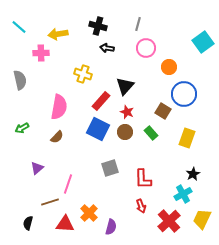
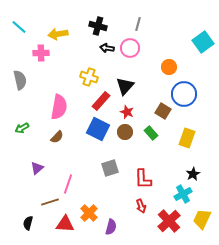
pink circle: moved 16 px left
yellow cross: moved 6 px right, 3 px down
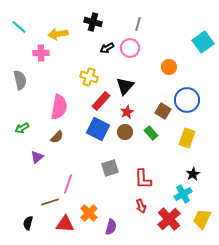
black cross: moved 5 px left, 4 px up
black arrow: rotated 40 degrees counterclockwise
blue circle: moved 3 px right, 6 px down
red star: rotated 24 degrees clockwise
purple triangle: moved 11 px up
red cross: moved 2 px up
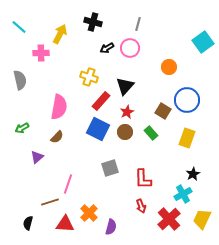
yellow arrow: moved 2 px right; rotated 126 degrees clockwise
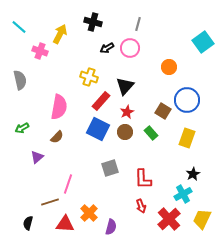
pink cross: moved 1 px left, 2 px up; rotated 21 degrees clockwise
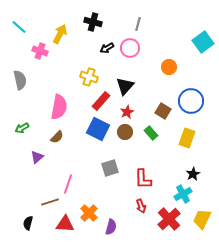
blue circle: moved 4 px right, 1 px down
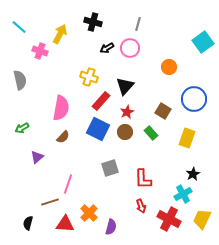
blue circle: moved 3 px right, 2 px up
pink semicircle: moved 2 px right, 1 px down
brown semicircle: moved 6 px right
red cross: rotated 20 degrees counterclockwise
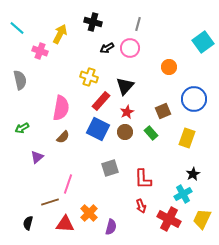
cyan line: moved 2 px left, 1 px down
brown square: rotated 35 degrees clockwise
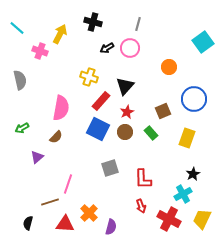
brown semicircle: moved 7 px left
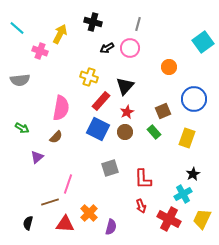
gray semicircle: rotated 96 degrees clockwise
green arrow: rotated 120 degrees counterclockwise
green rectangle: moved 3 px right, 1 px up
